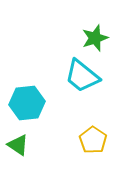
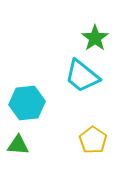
green star: rotated 16 degrees counterclockwise
green triangle: rotated 30 degrees counterclockwise
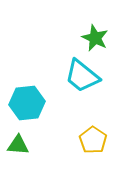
green star: rotated 12 degrees counterclockwise
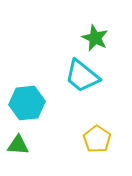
yellow pentagon: moved 4 px right, 1 px up
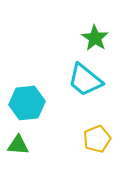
green star: rotated 8 degrees clockwise
cyan trapezoid: moved 3 px right, 4 px down
yellow pentagon: rotated 16 degrees clockwise
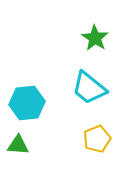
cyan trapezoid: moved 4 px right, 8 px down
